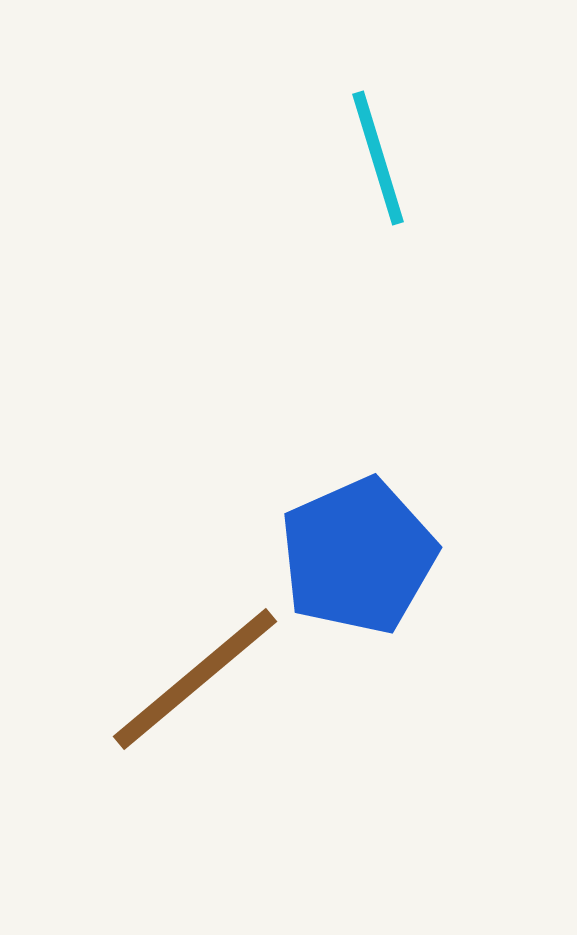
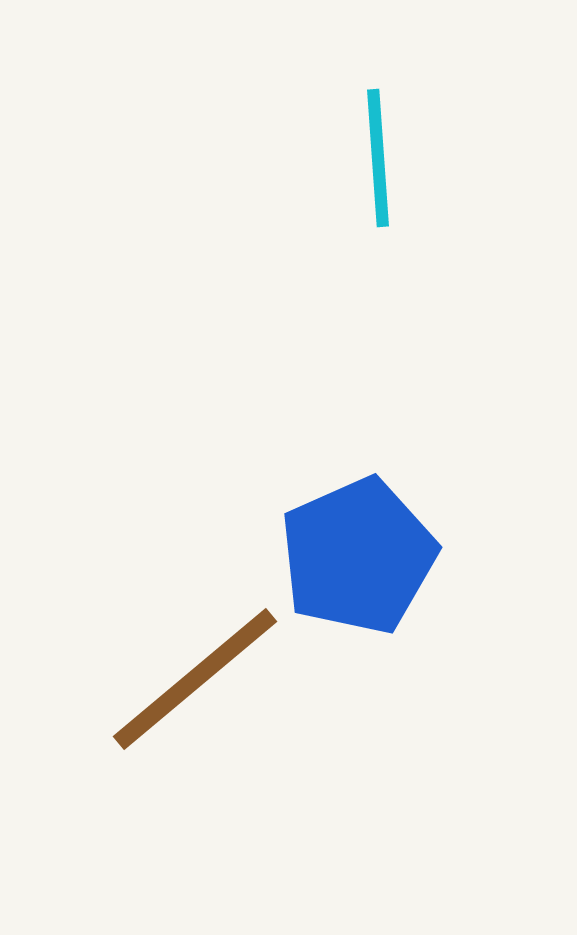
cyan line: rotated 13 degrees clockwise
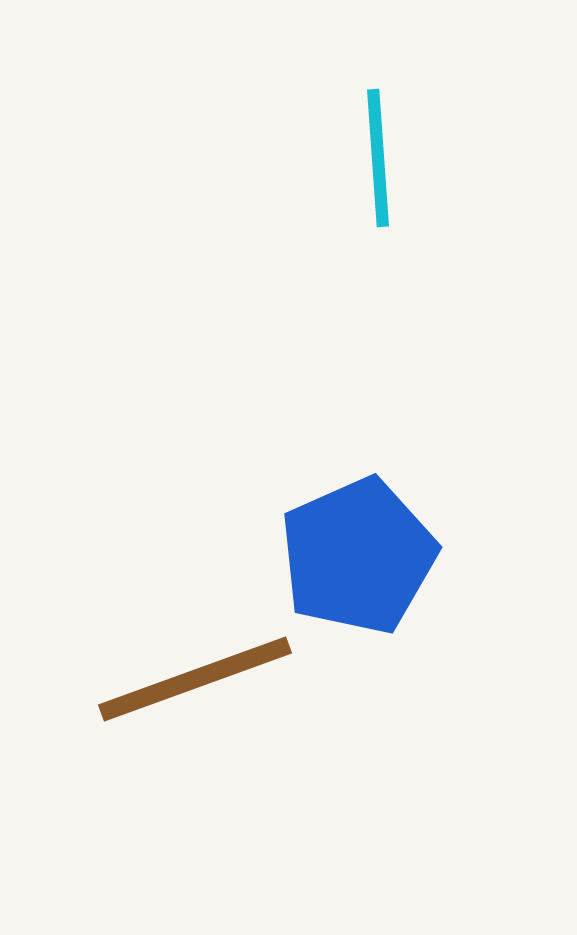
brown line: rotated 20 degrees clockwise
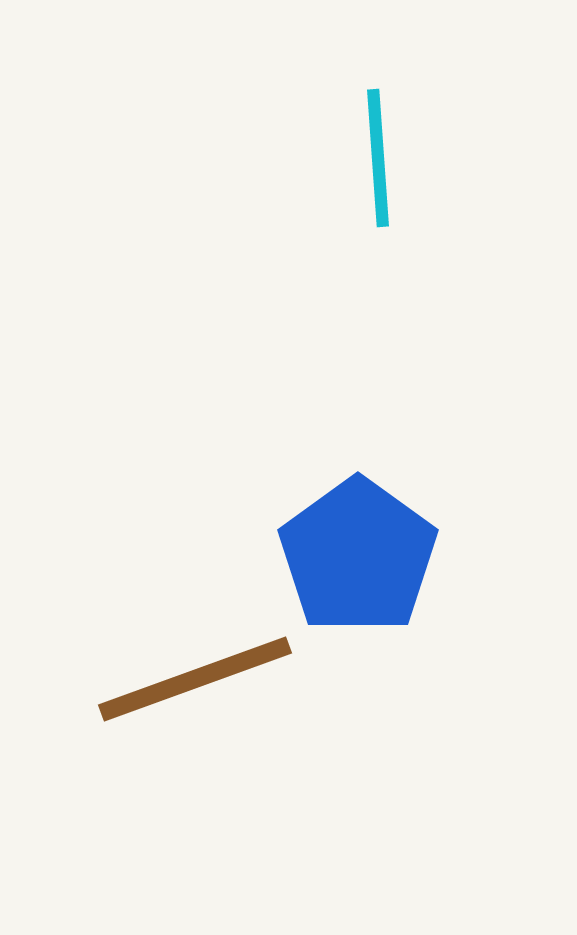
blue pentagon: rotated 12 degrees counterclockwise
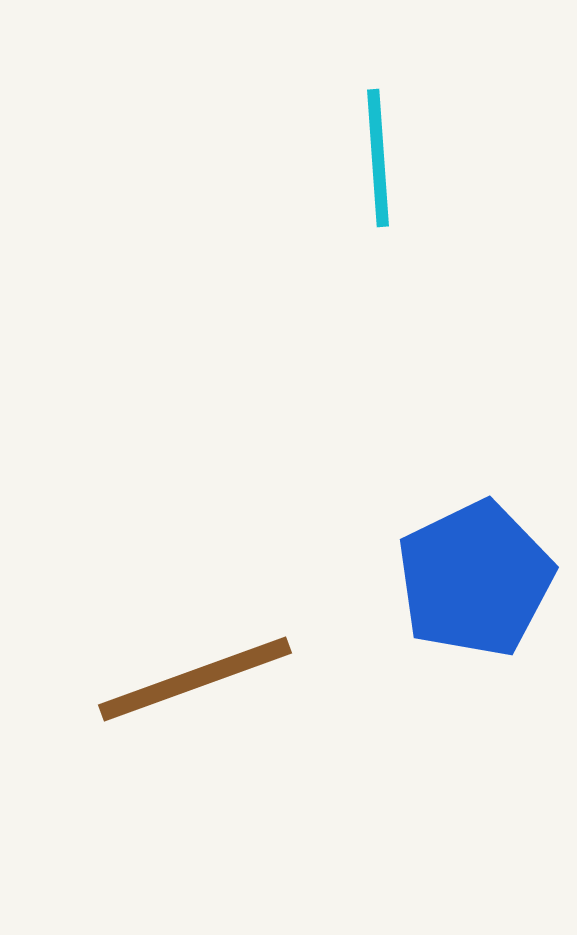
blue pentagon: moved 117 px right, 23 px down; rotated 10 degrees clockwise
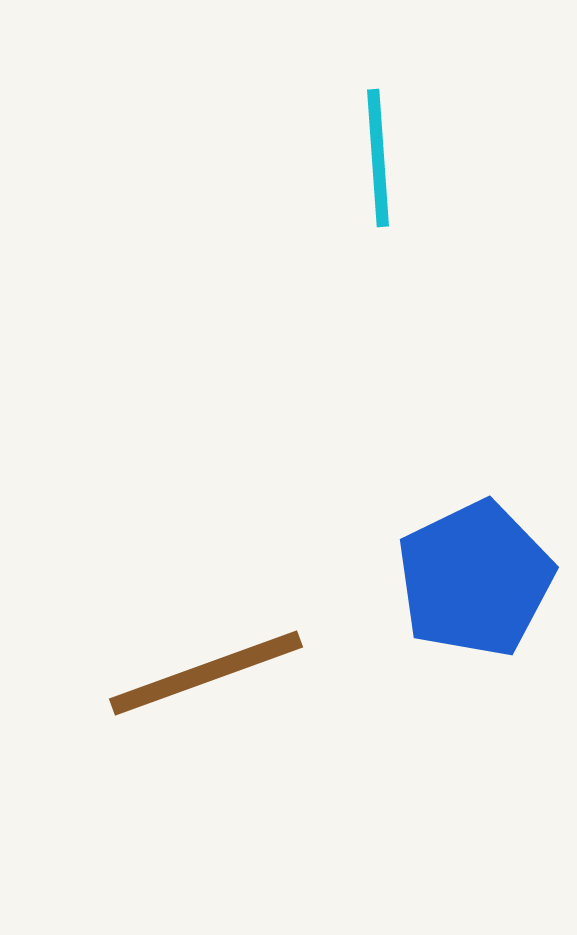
brown line: moved 11 px right, 6 px up
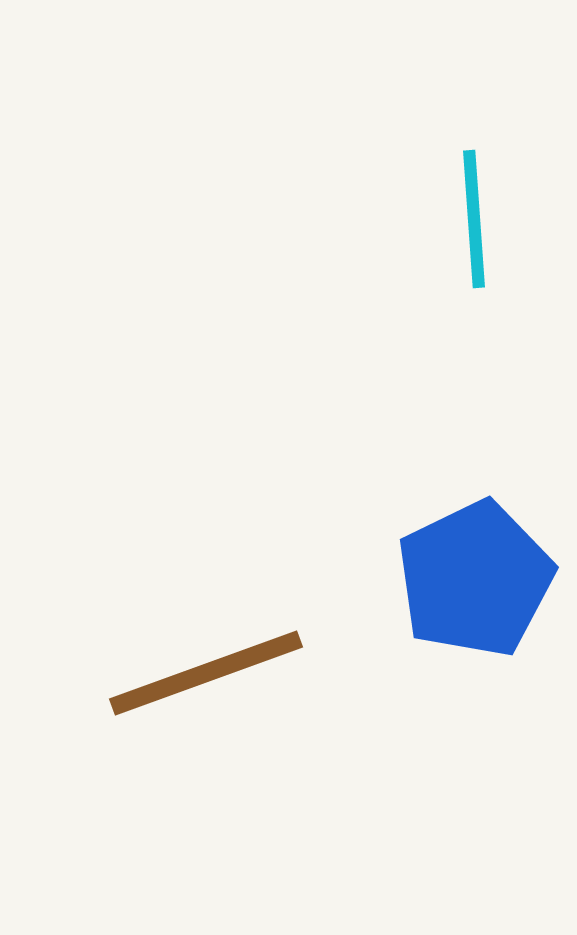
cyan line: moved 96 px right, 61 px down
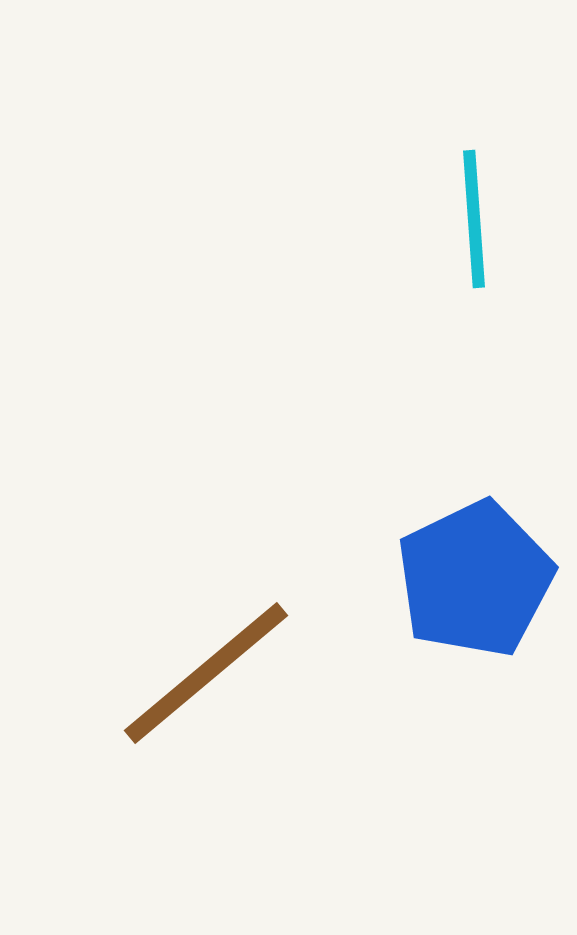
brown line: rotated 20 degrees counterclockwise
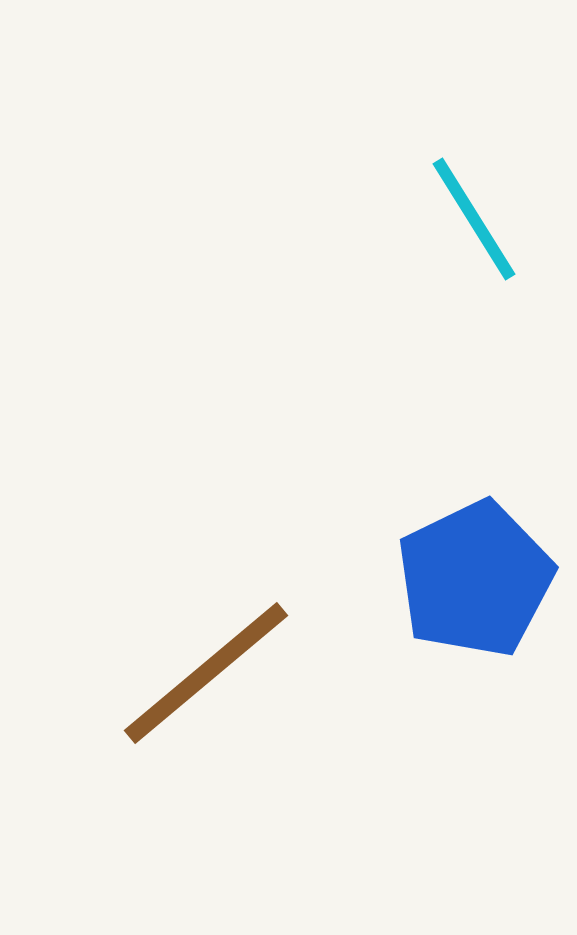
cyan line: rotated 28 degrees counterclockwise
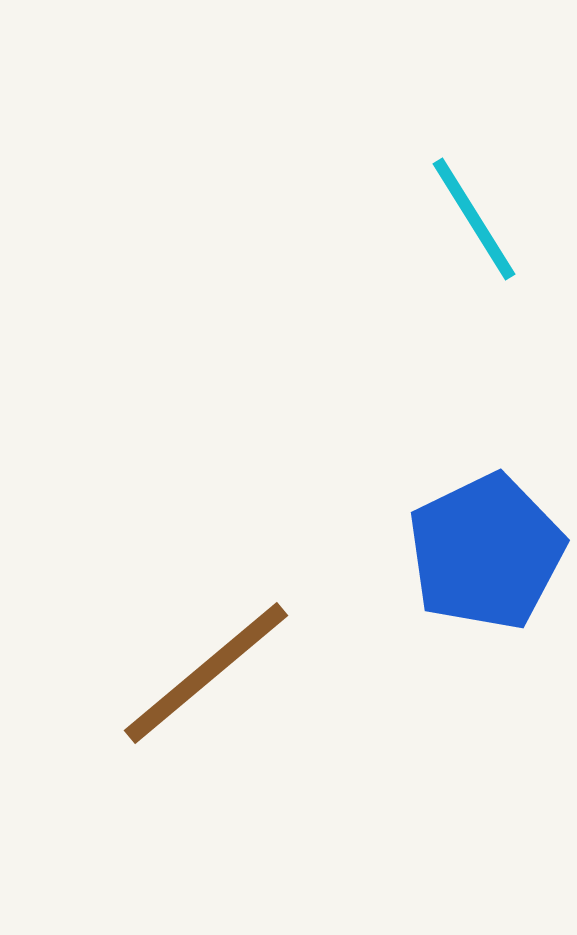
blue pentagon: moved 11 px right, 27 px up
